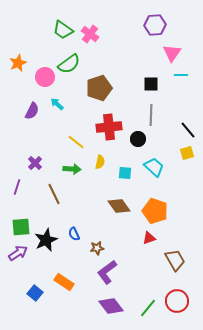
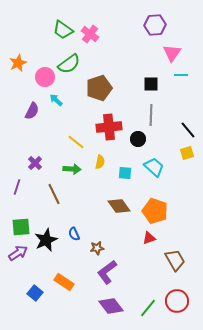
cyan arrow: moved 1 px left, 4 px up
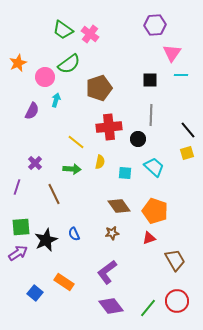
black square: moved 1 px left, 4 px up
cyan arrow: rotated 64 degrees clockwise
brown star: moved 15 px right, 15 px up
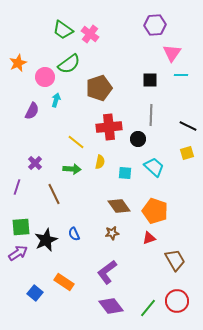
black line: moved 4 px up; rotated 24 degrees counterclockwise
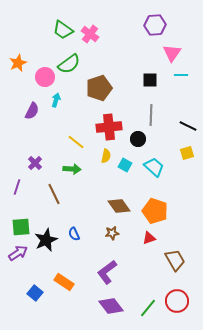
yellow semicircle: moved 6 px right, 6 px up
cyan square: moved 8 px up; rotated 24 degrees clockwise
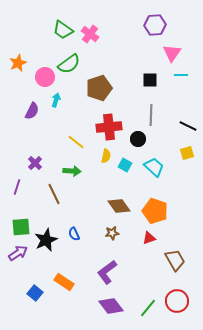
green arrow: moved 2 px down
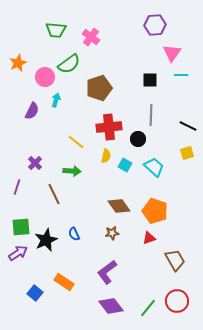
green trapezoid: moved 7 px left; rotated 30 degrees counterclockwise
pink cross: moved 1 px right, 3 px down
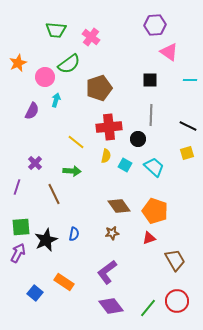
pink triangle: moved 3 px left, 1 px up; rotated 30 degrees counterclockwise
cyan line: moved 9 px right, 5 px down
blue semicircle: rotated 144 degrees counterclockwise
purple arrow: rotated 30 degrees counterclockwise
